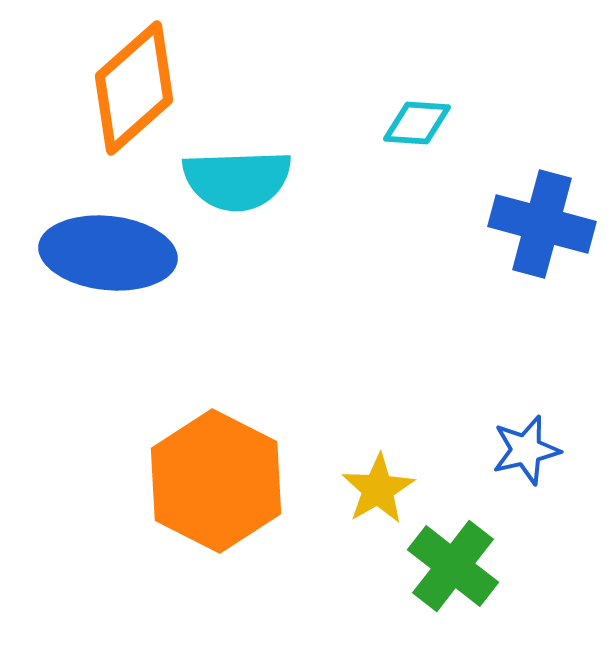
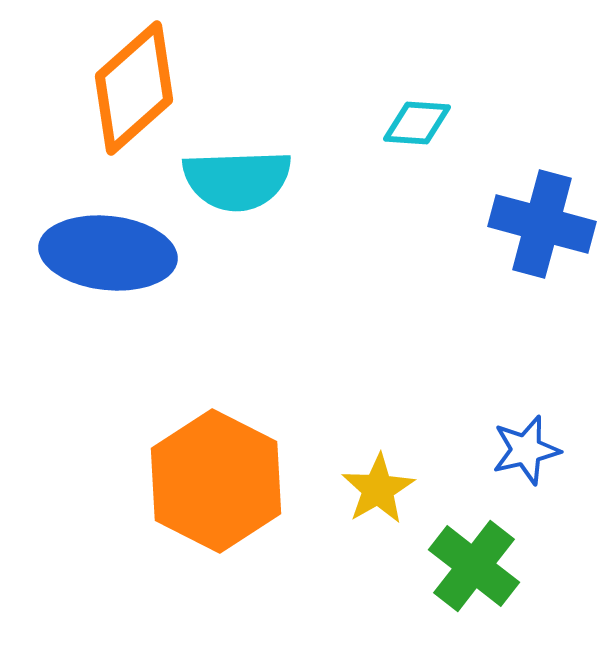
green cross: moved 21 px right
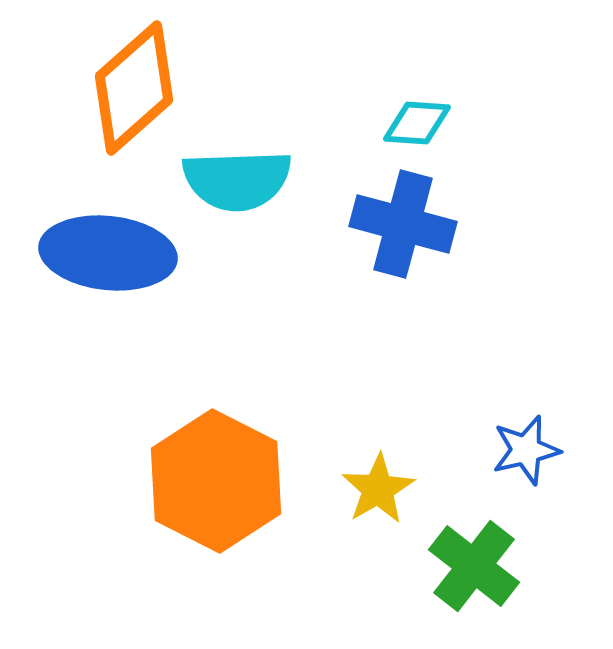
blue cross: moved 139 px left
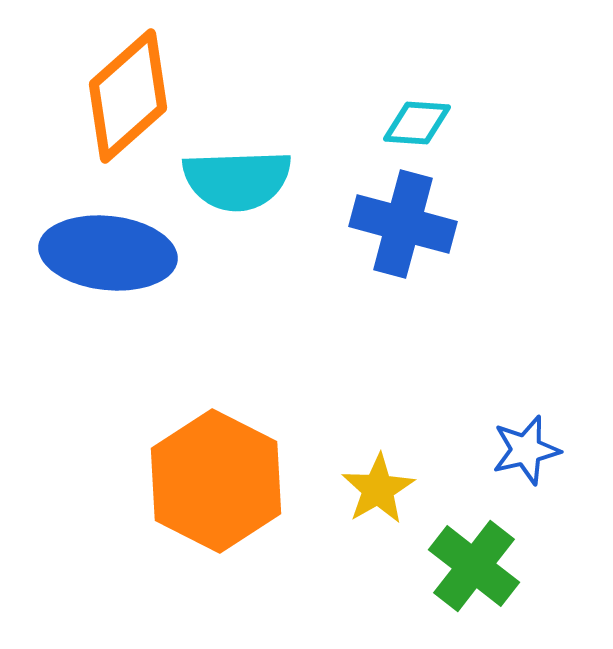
orange diamond: moved 6 px left, 8 px down
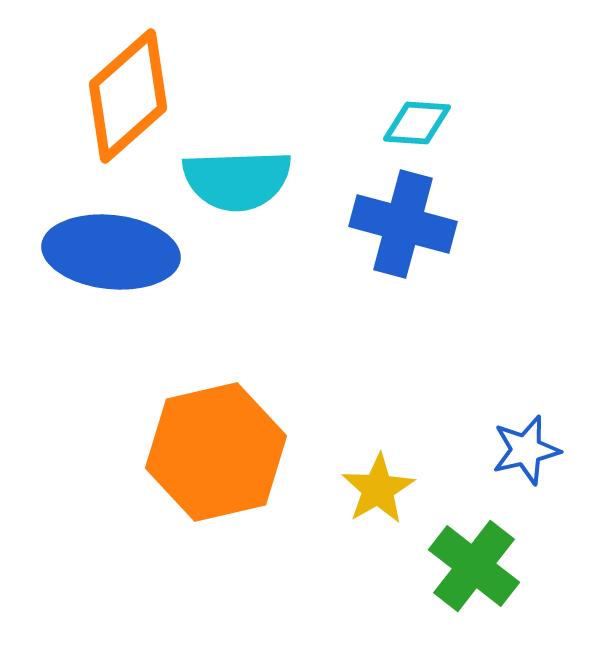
blue ellipse: moved 3 px right, 1 px up
orange hexagon: moved 29 px up; rotated 20 degrees clockwise
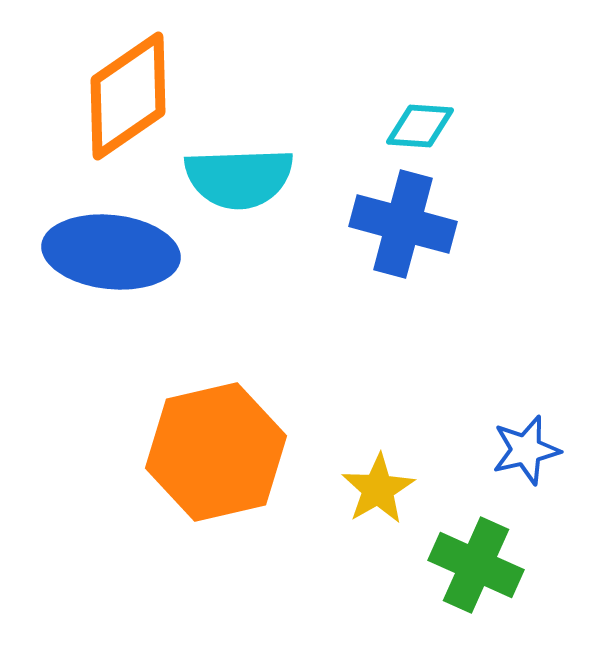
orange diamond: rotated 7 degrees clockwise
cyan diamond: moved 3 px right, 3 px down
cyan semicircle: moved 2 px right, 2 px up
green cross: moved 2 px right, 1 px up; rotated 14 degrees counterclockwise
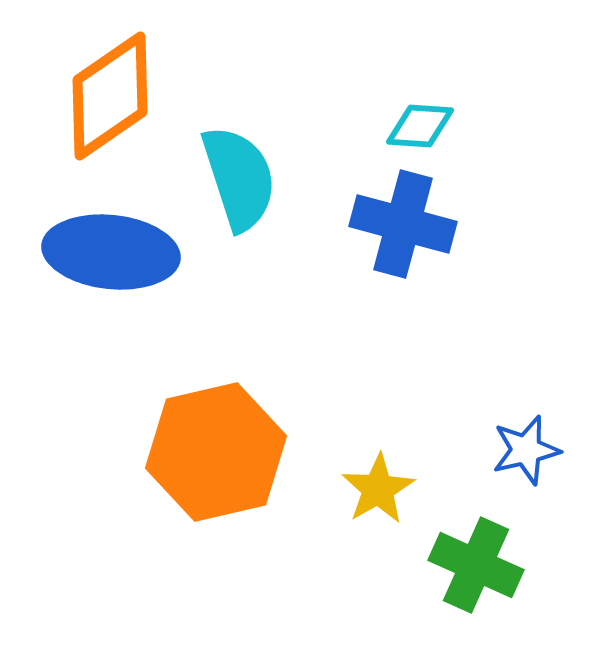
orange diamond: moved 18 px left
cyan semicircle: rotated 106 degrees counterclockwise
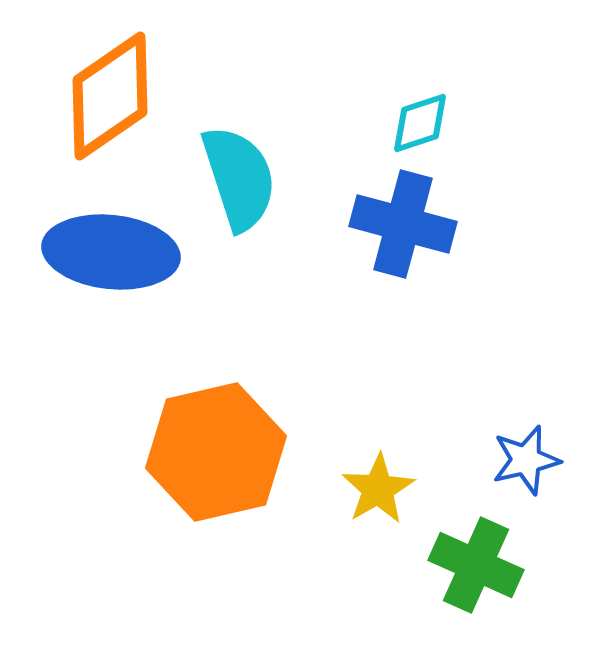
cyan diamond: moved 3 px up; rotated 22 degrees counterclockwise
blue star: moved 10 px down
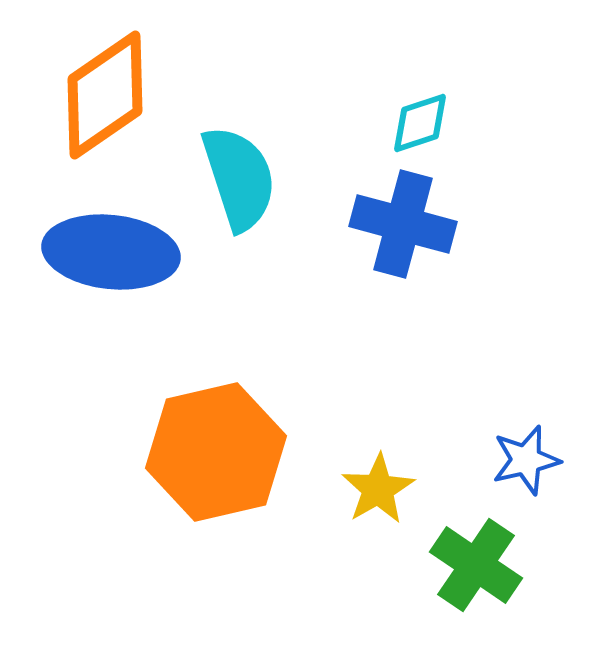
orange diamond: moved 5 px left, 1 px up
green cross: rotated 10 degrees clockwise
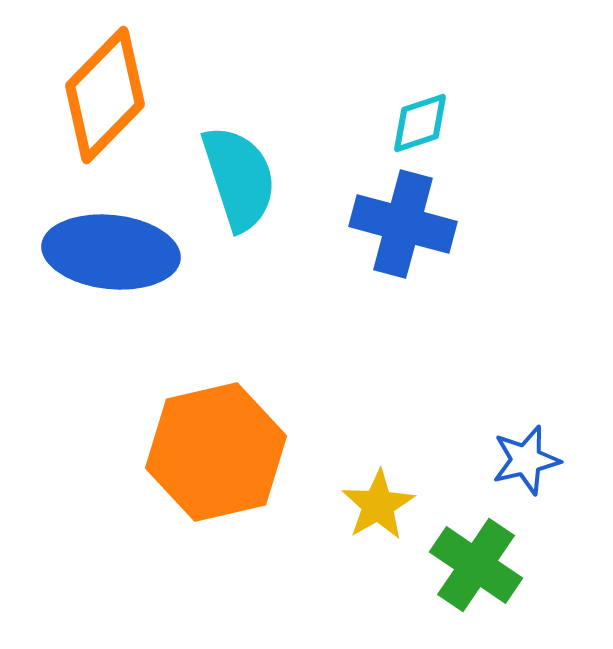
orange diamond: rotated 11 degrees counterclockwise
yellow star: moved 16 px down
